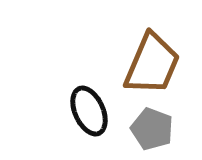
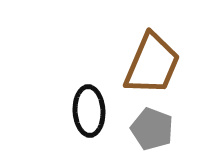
black ellipse: rotated 21 degrees clockwise
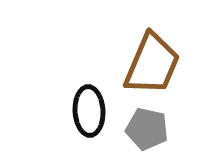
gray pentagon: moved 5 px left; rotated 9 degrees counterclockwise
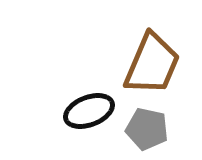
black ellipse: rotated 72 degrees clockwise
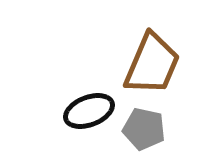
gray pentagon: moved 3 px left
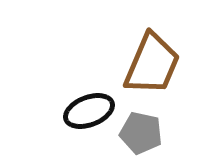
gray pentagon: moved 3 px left, 4 px down
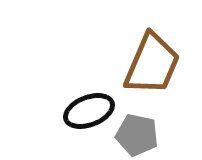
gray pentagon: moved 4 px left, 2 px down
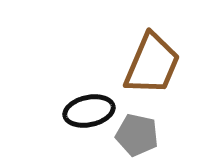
black ellipse: rotated 9 degrees clockwise
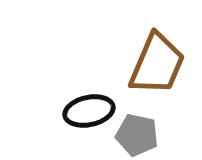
brown trapezoid: moved 5 px right
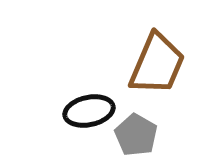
gray pentagon: moved 1 px left; rotated 18 degrees clockwise
